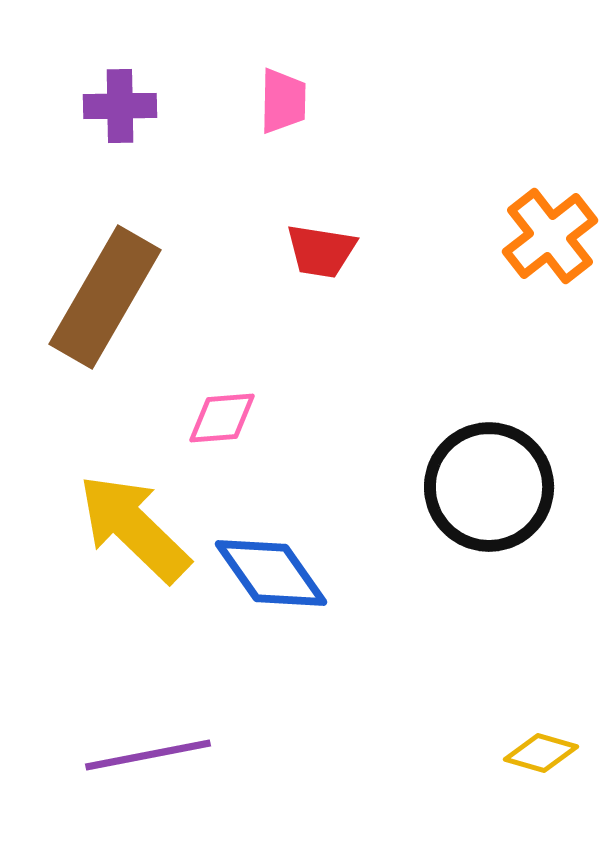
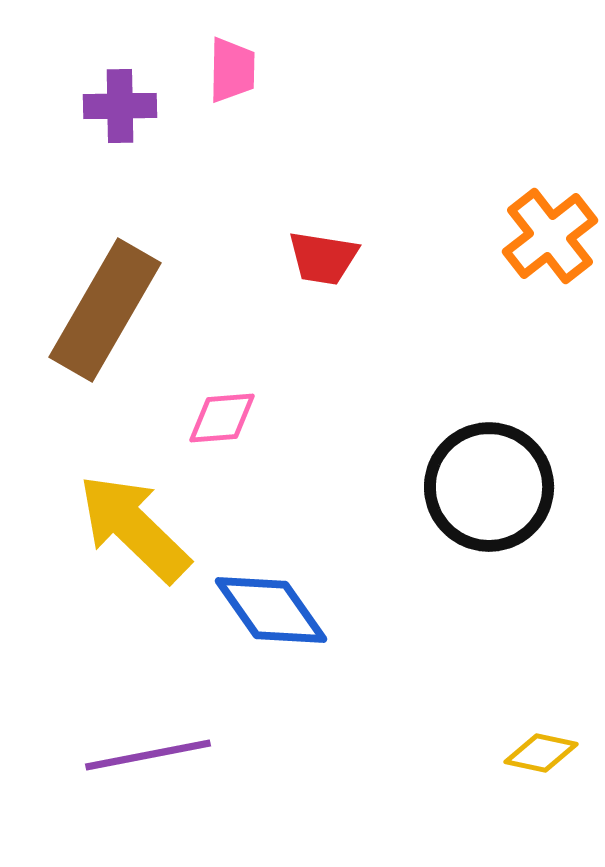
pink trapezoid: moved 51 px left, 31 px up
red trapezoid: moved 2 px right, 7 px down
brown rectangle: moved 13 px down
blue diamond: moved 37 px down
yellow diamond: rotated 4 degrees counterclockwise
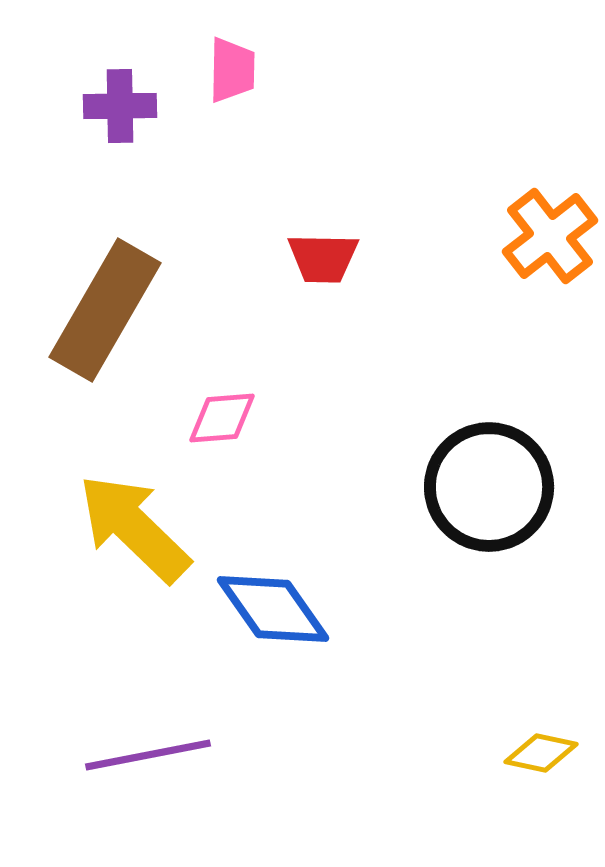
red trapezoid: rotated 8 degrees counterclockwise
blue diamond: moved 2 px right, 1 px up
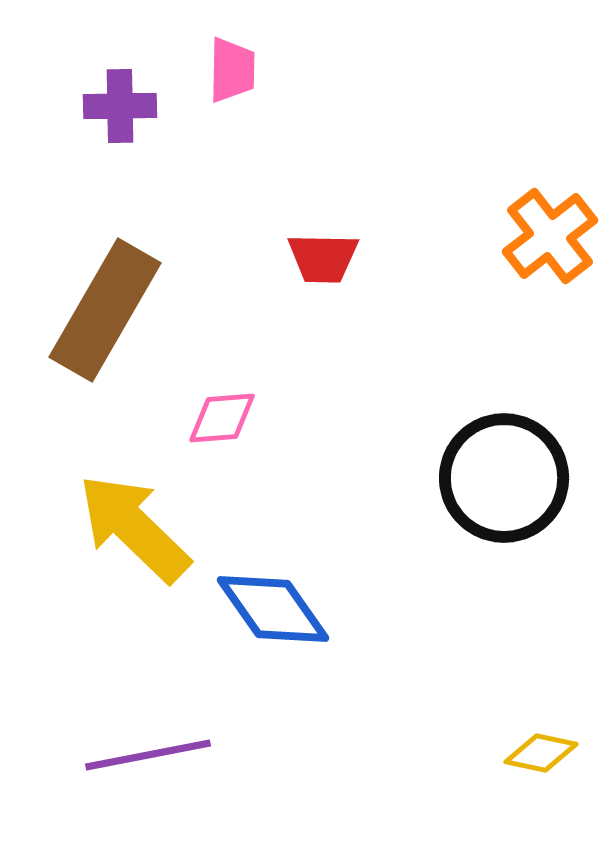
black circle: moved 15 px right, 9 px up
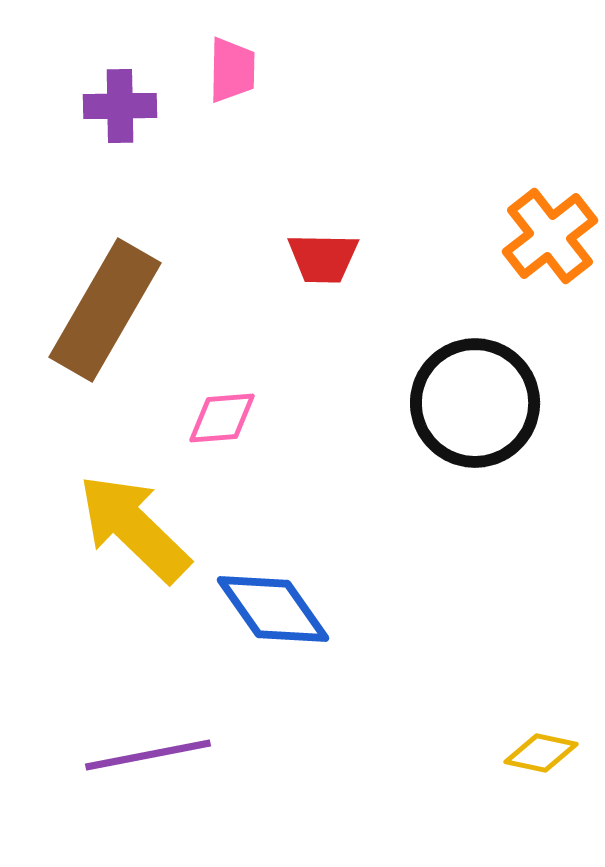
black circle: moved 29 px left, 75 px up
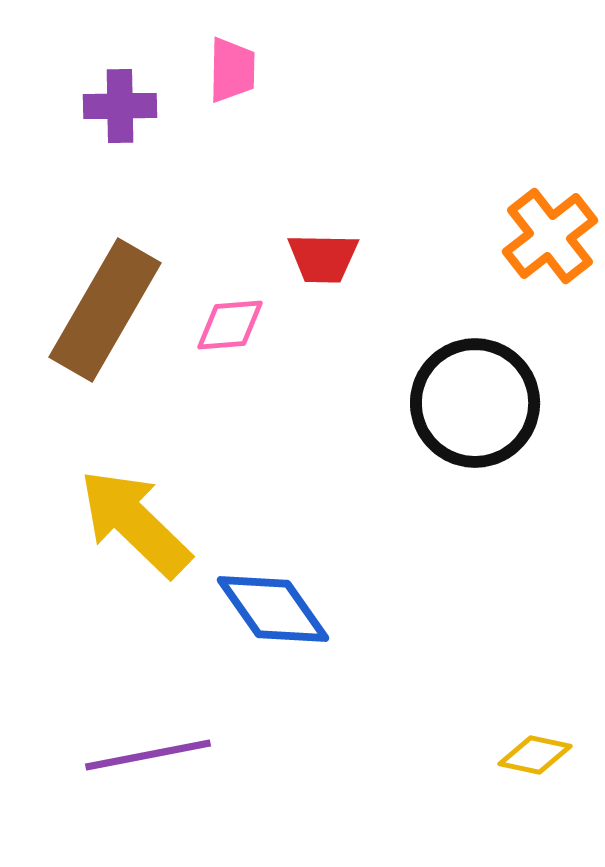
pink diamond: moved 8 px right, 93 px up
yellow arrow: moved 1 px right, 5 px up
yellow diamond: moved 6 px left, 2 px down
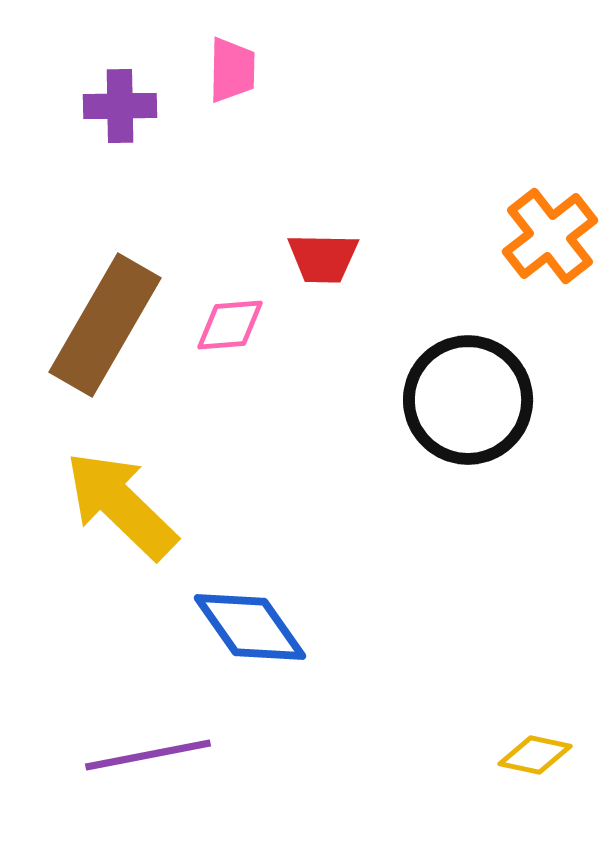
brown rectangle: moved 15 px down
black circle: moved 7 px left, 3 px up
yellow arrow: moved 14 px left, 18 px up
blue diamond: moved 23 px left, 18 px down
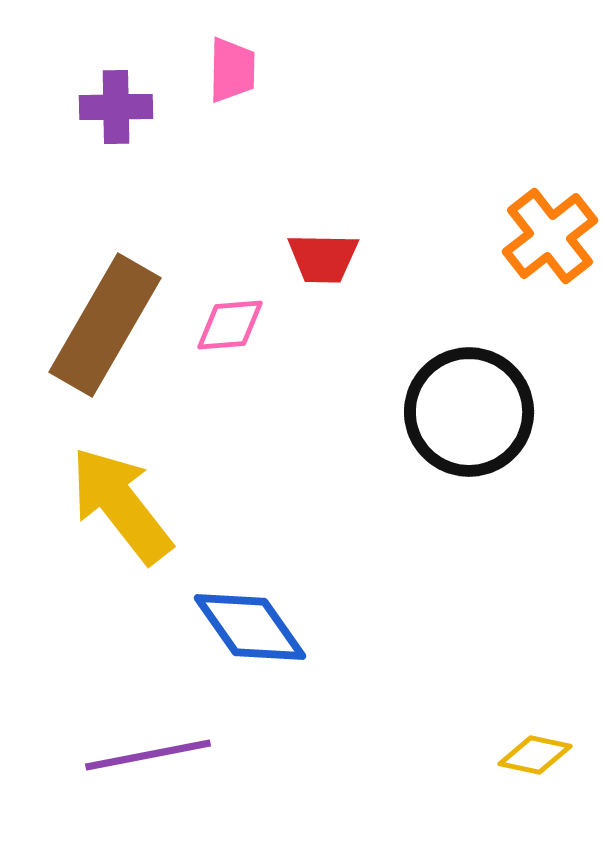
purple cross: moved 4 px left, 1 px down
black circle: moved 1 px right, 12 px down
yellow arrow: rotated 8 degrees clockwise
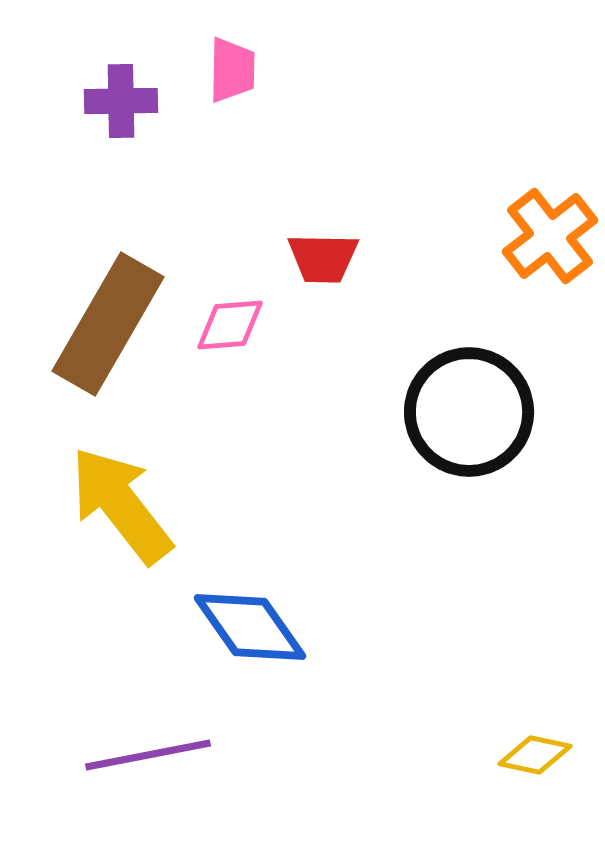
purple cross: moved 5 px right, 6 px up
brown rectangle: moved 3 px right, 1 px up
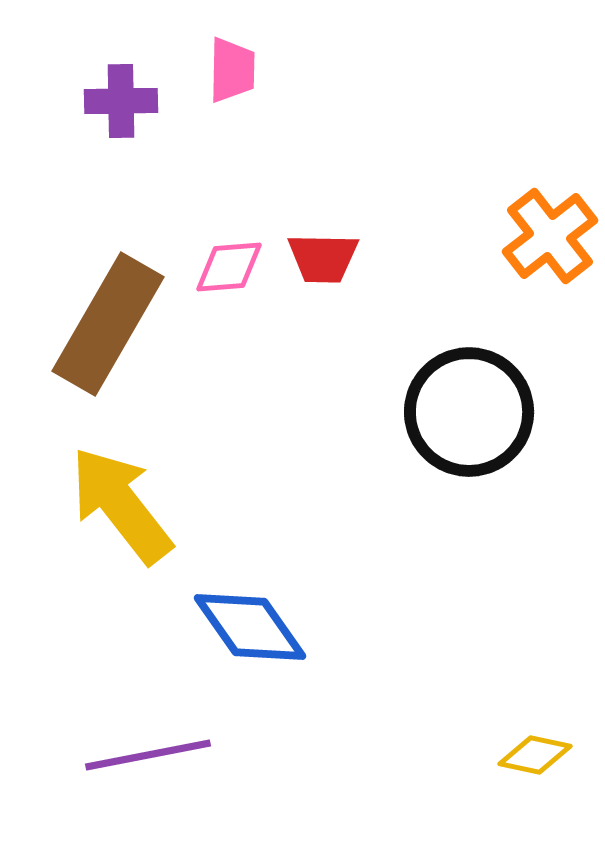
pink diamond: moved 1 px left, 58 px up
